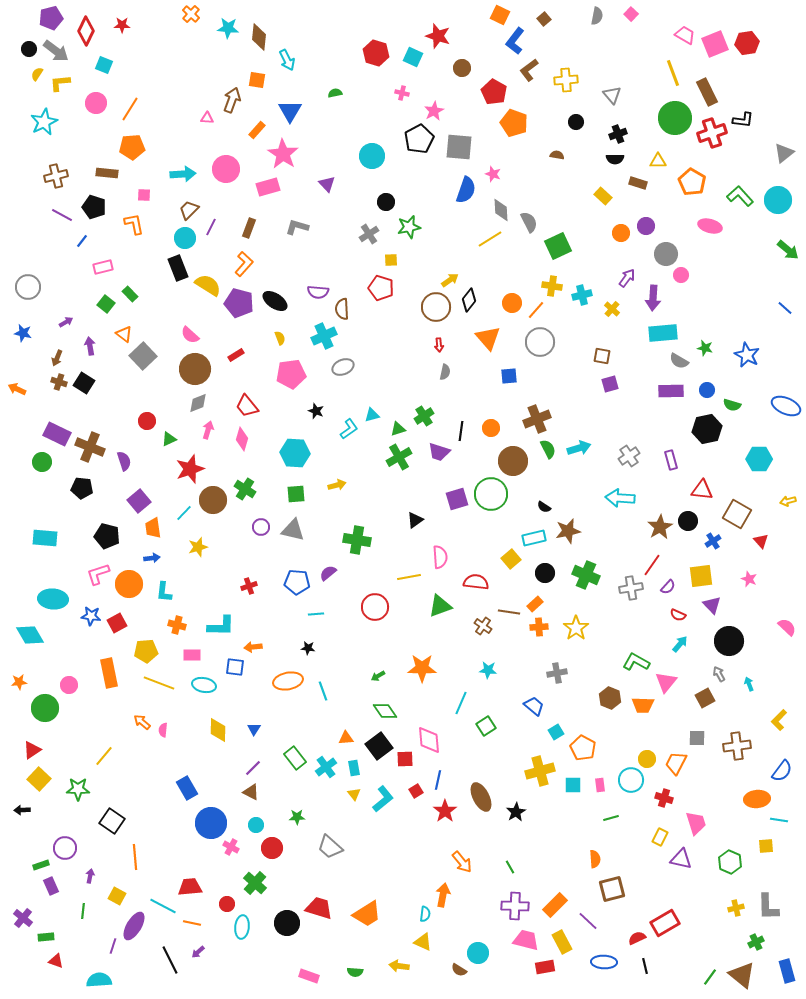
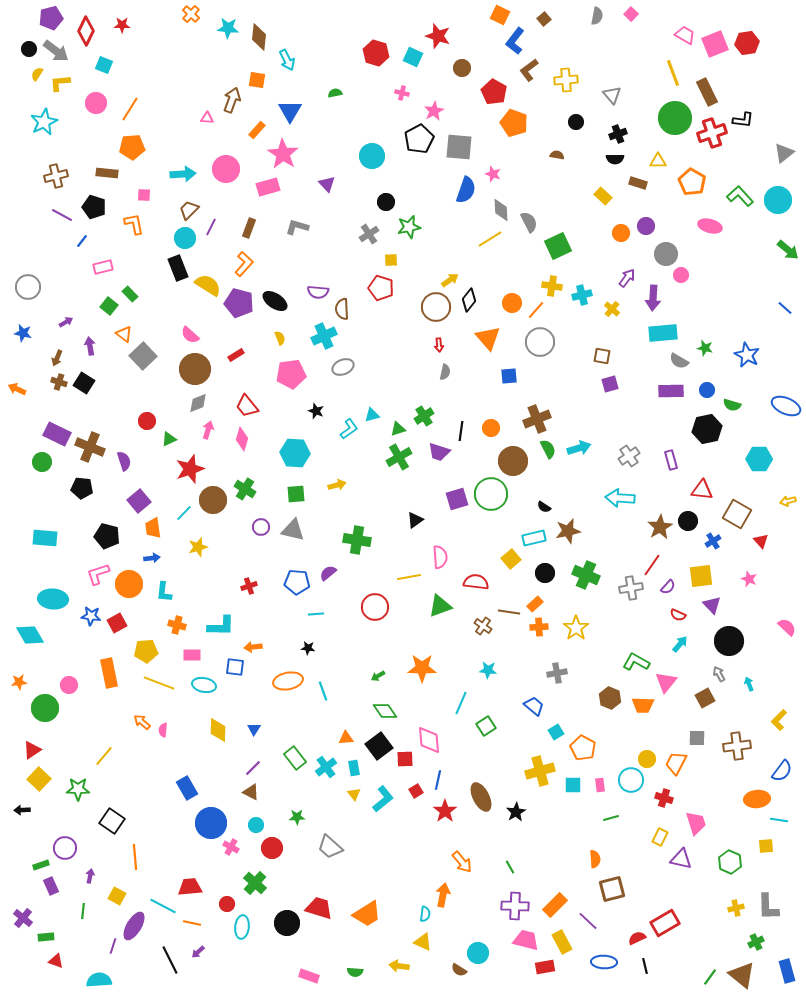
green square at (106, 304): moved 3 px right, 2 px down
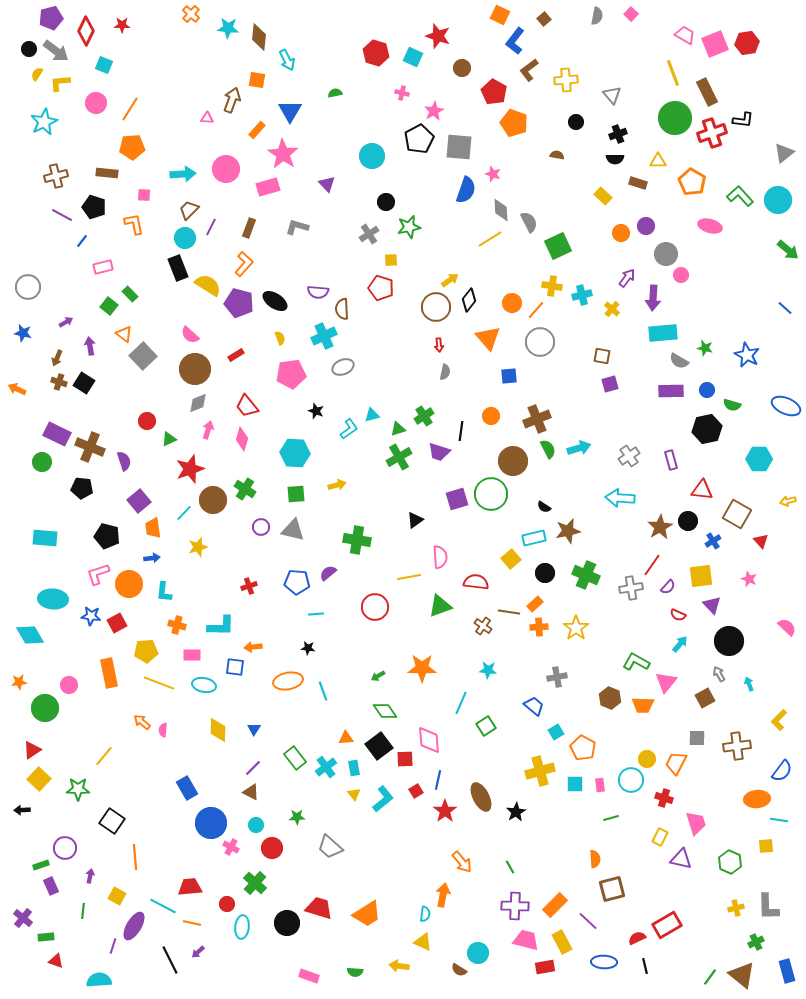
orange circle at (491, 428): moved 12 px up
gray cross at (557, 673): moved 4 px down
cyan square at (573, 785): moved 2 px right, 1 px up
red rectangle at (665, 923): moved 2 px right, 2 px down
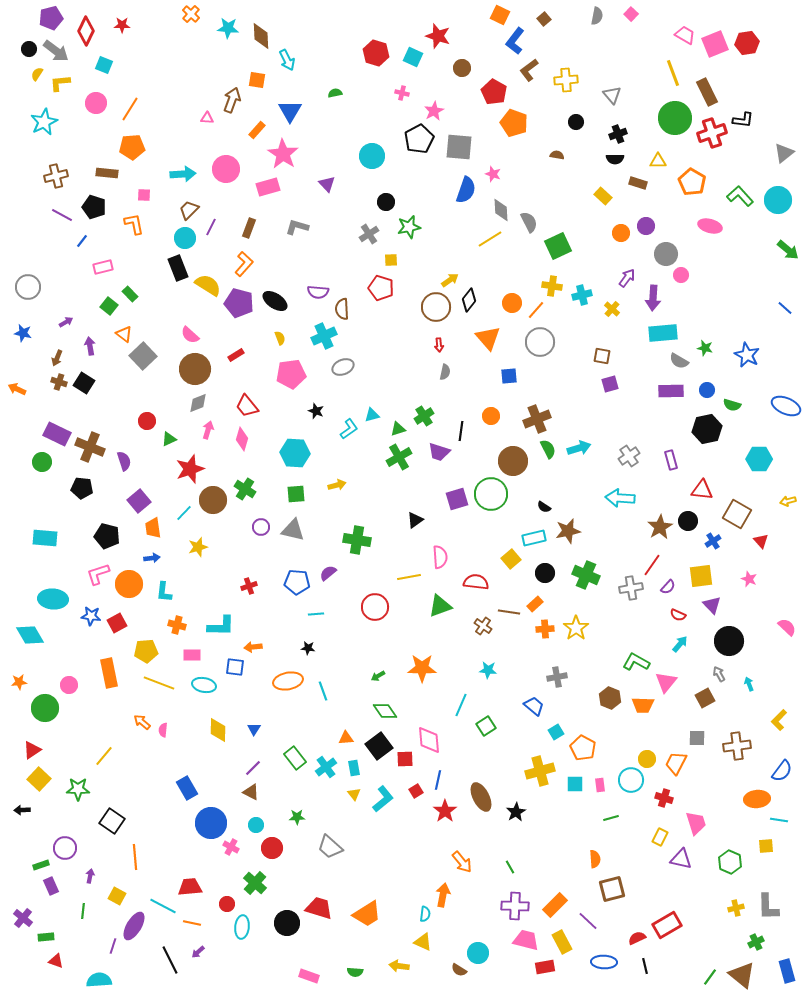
brown diamond at (259, 37): moved 2 px right, 1 px up; rotated 8 degrees counterclockwise
orange cross at (539, 627): moved 6 px right, 2 px down
cyan line at (461, 703): moved 2 px down
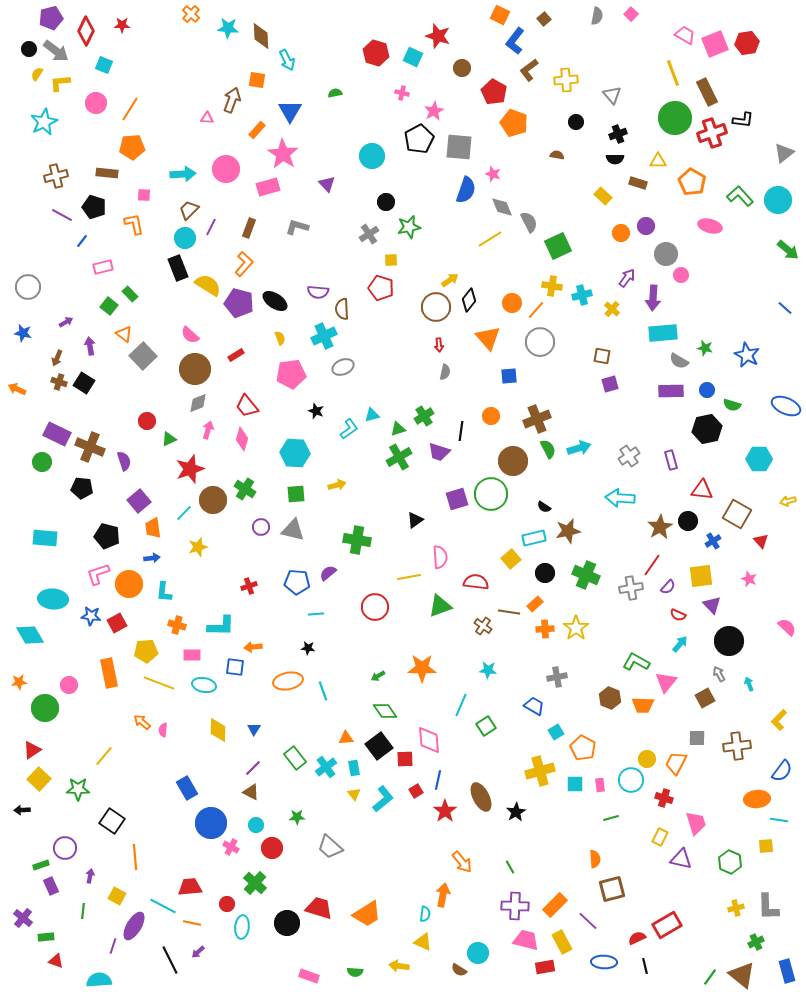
gray diamond at (501, 210): moved 1 px right, 3 px up; rotated 20 degrees counterclockwise
blue trapezoid at (534, 706): rotated 10 degrees counterclockwise
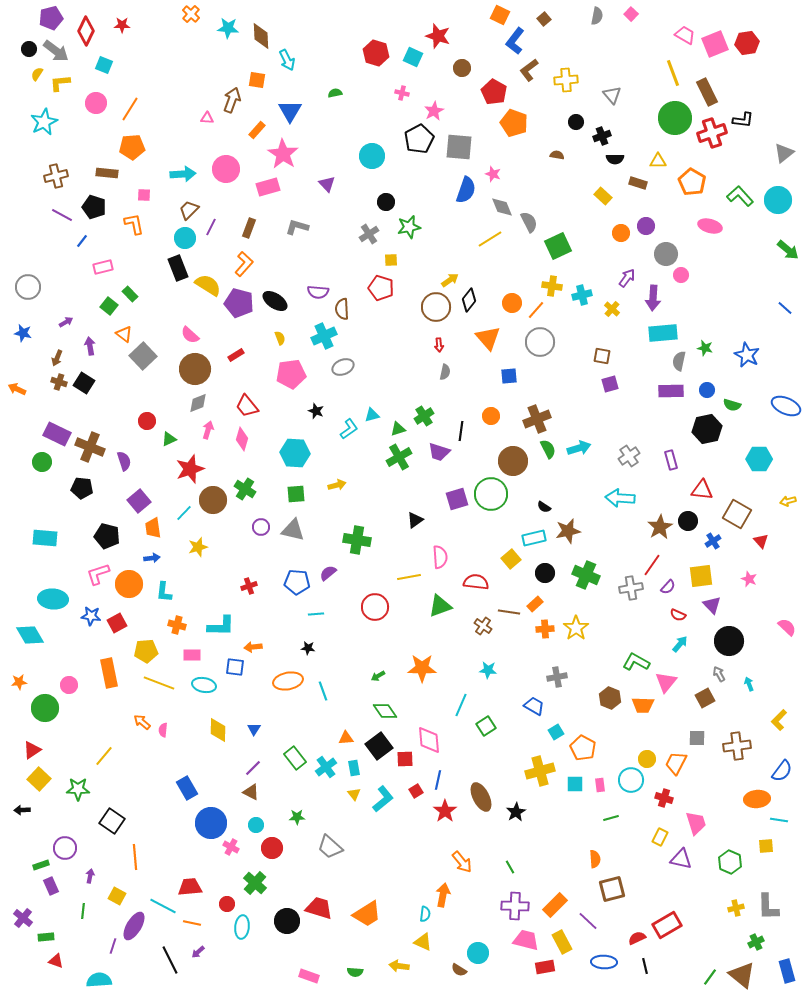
black cross at (618, 134): moved 16 px left, 2 px down
gray semicircle at (679, 361): rotated 72 degrees clockwise
black circle at (287, 923): moved 2 px up
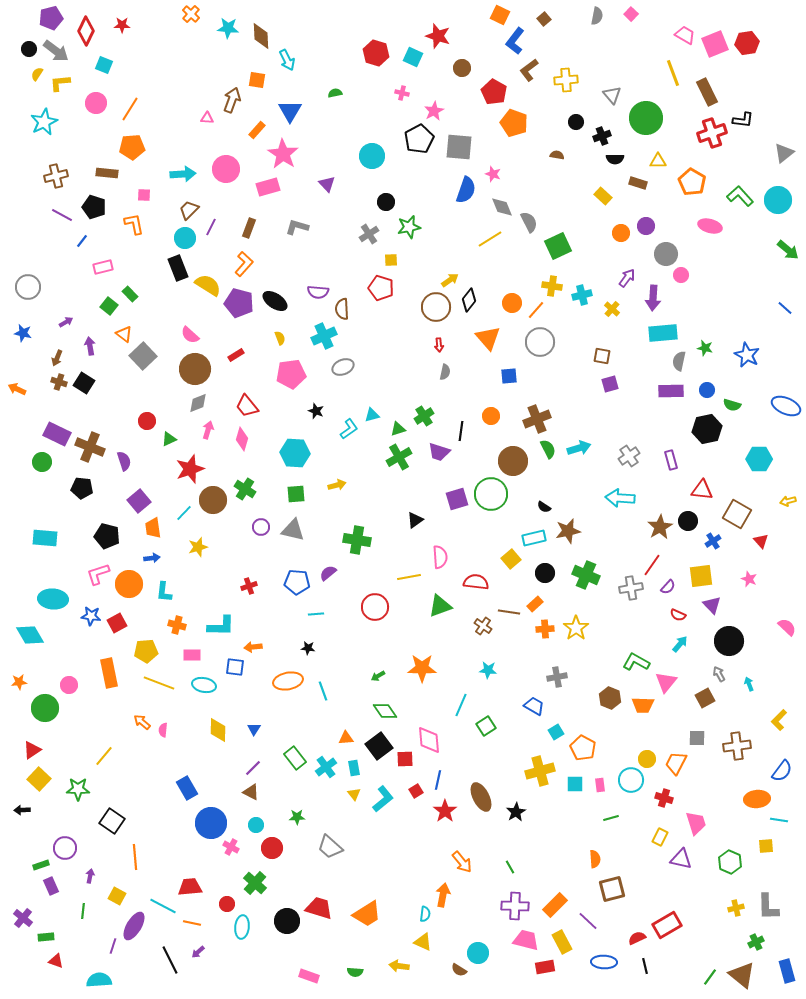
green circle at (675, 118): moved 29 px left
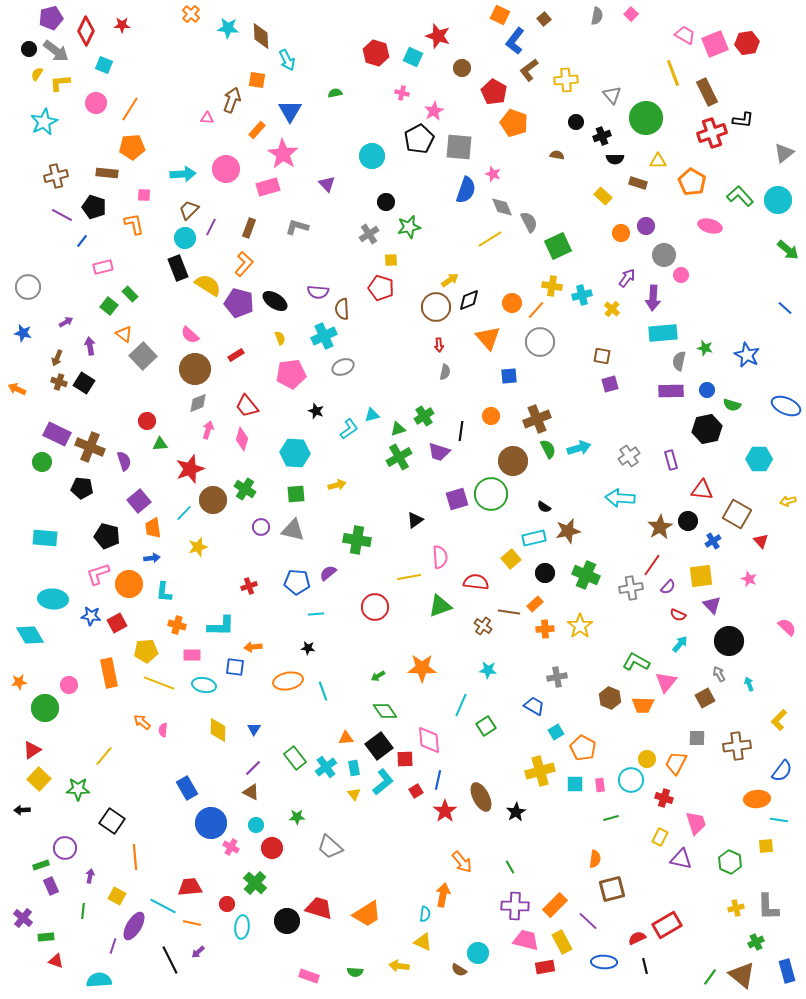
gray circle at (666, 254): moved 2 px left, 1 px down
black diamond at (469, 300): rotated 30 degrees clockwise
green triangle at (169, 439): moved 9 px left, 5 px down; rotated 21 degrees clockwise
yellow star at (576, 628): moved 4 px right, 2 px up
cyan L-shape at (383, 799): moved 17 px up
orange semicircle at (595, 859): rotated 12 degrees clockwise
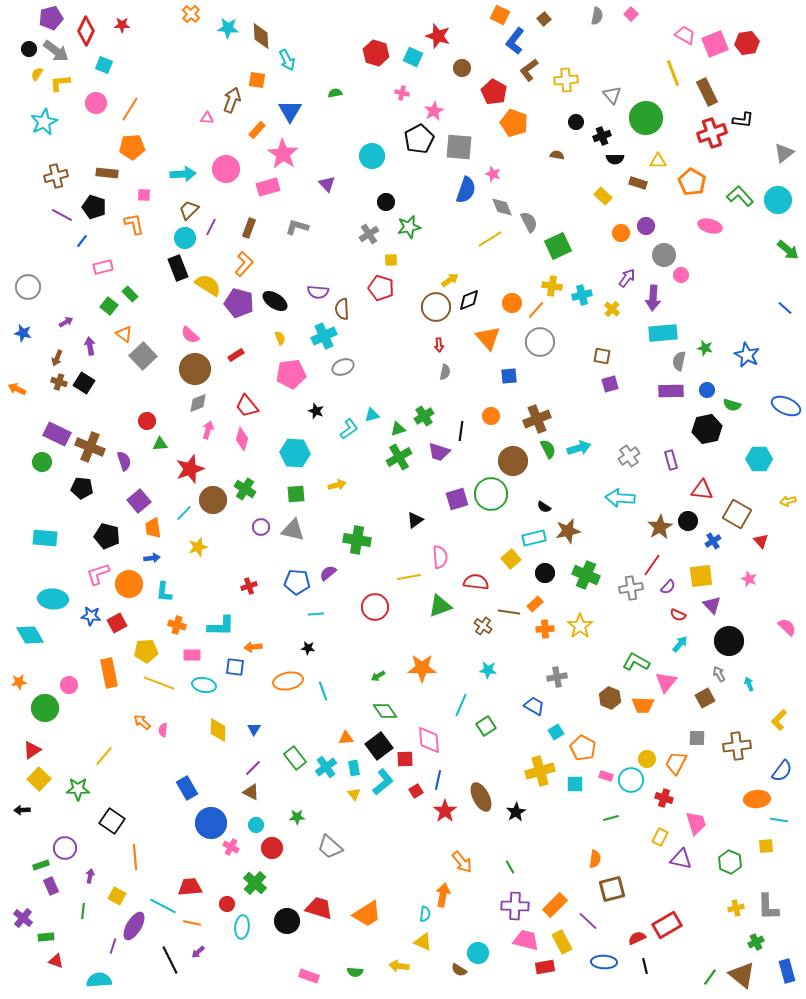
pink rectangle at (600, 785): moved 6 px right, 9 px up; rotated 64 degrees counterclockwise
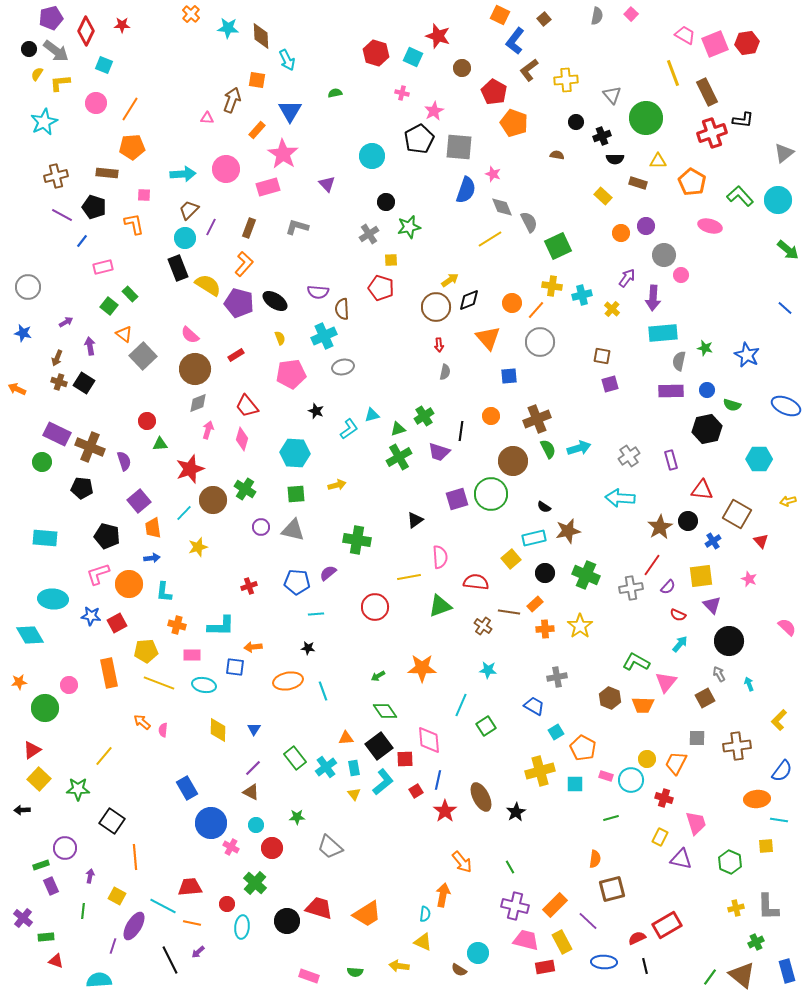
gray ellipse at (343, 367): rotated 10 degrees clockwise
purple cross at (515, 906): rotated 12 degrees clockwise
